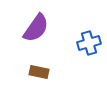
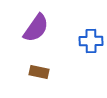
blue cross: moved 2 px right, 2 px up; rotated 15 degrees clockwise
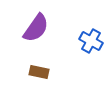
blue cross: rotated 30 degrees clockwise
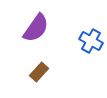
brown rectangle: rotated 60 degrees counterclockwise
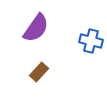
blue cross: rotated 15 degrees counterclockwise
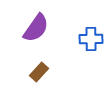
blue cross: moved 2 px up; rotated 15 degrees counterclockwise
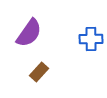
purple semicircle: moved 7 px left, 5 px down
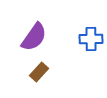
purple semicircle: moved 5 px right, 4 px down
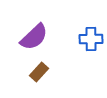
purple semicircle: rotated 12 degrees clockwise
